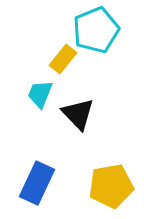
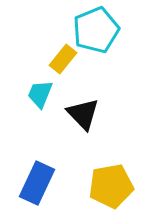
black triangle: moved 5 px right
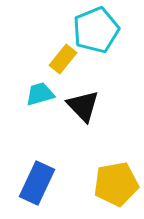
cyan trapezoid: rotated 52 degrees clockwise
black triangle: moved 8 px up
yellow pentagon: moved 5 px right, 2 px up
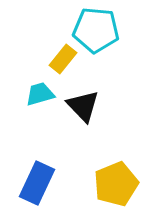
cyan pentagon: rotated 27 degrees clockwise
yellow pentagon: rotated 12 degrees counterclockwise
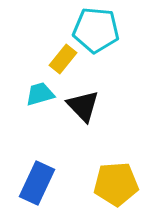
yellow pentagon: rotated 18 degrees clockwise
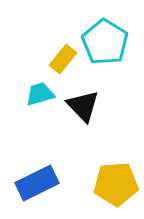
cyan pentagon: moved 9 px right, 12 px down; rotated 27 degrees clockwise
blue rectangle: rotated 39 degrees clockwise
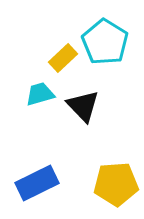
yellow rectangle: moved 1 px up; rotated 8 degrees clockwise
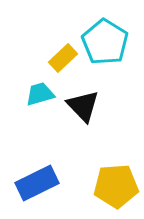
yellow pentagon: moved 2 px down
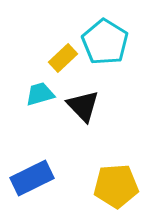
blue rectangle: moved 5 px left, 5 px up
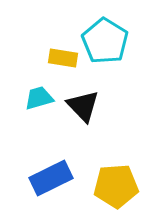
cyan pentagon: moved 1 px up
yellow rectangle: rotated 52 degrees clockwise
cyan trapezoid: moved 1 px left, 4 px down
blue rectangle: moved 19 px right
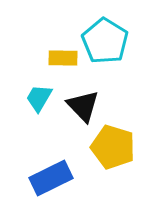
yellow rectangle: rotated 8 degrees counterclockwise
cyan trapezoid: rotated 44 degrees counterclockwise
yellow pentagon: moved 3 px left, 39 px up; rotated 21 degrees clockwise
